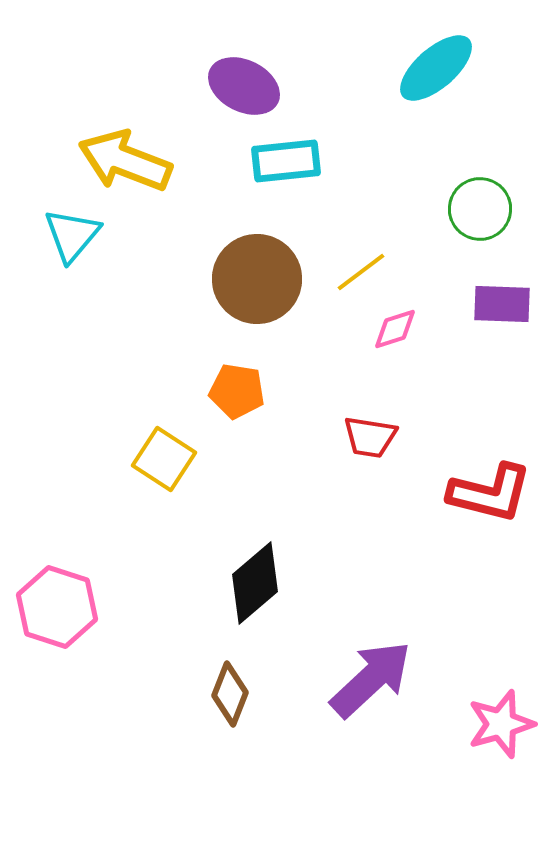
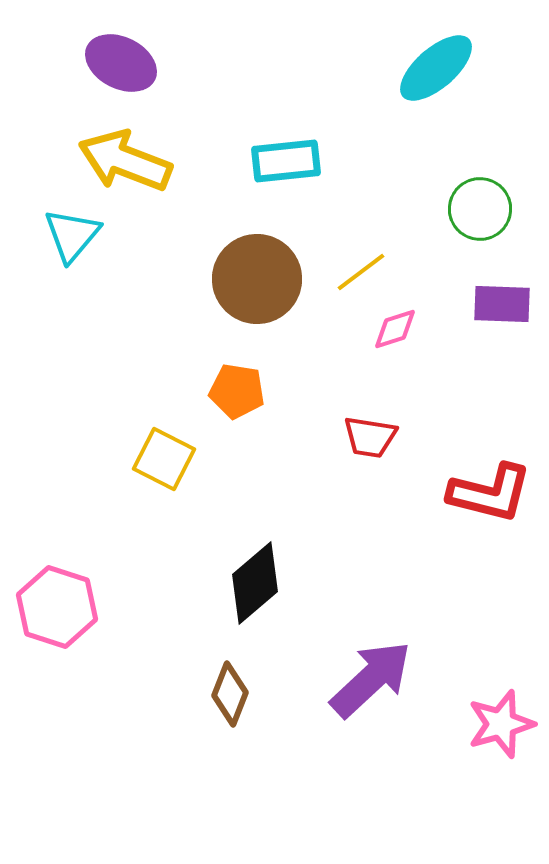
purple ellipse: moved 123 px left, 23 px up
yellow square: rotated 6 degrees counterclockwise
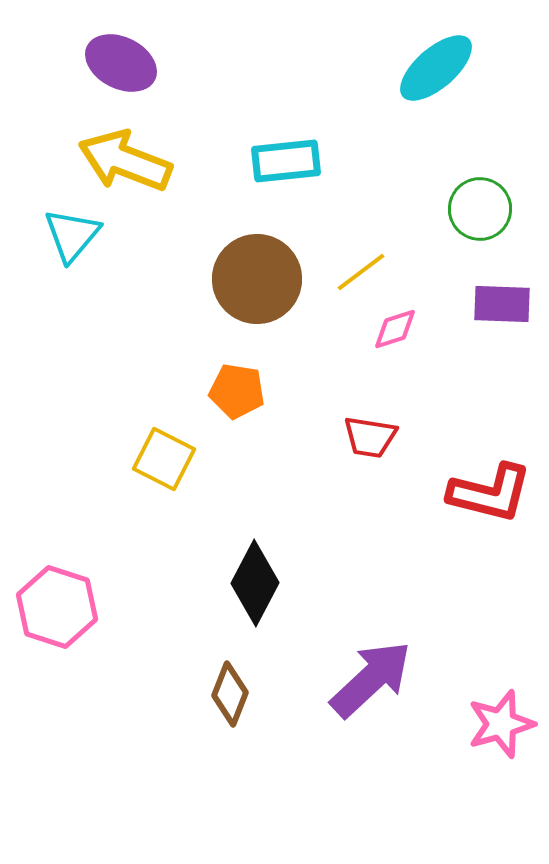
black diamond: rotated 22 degrees counterclockwise
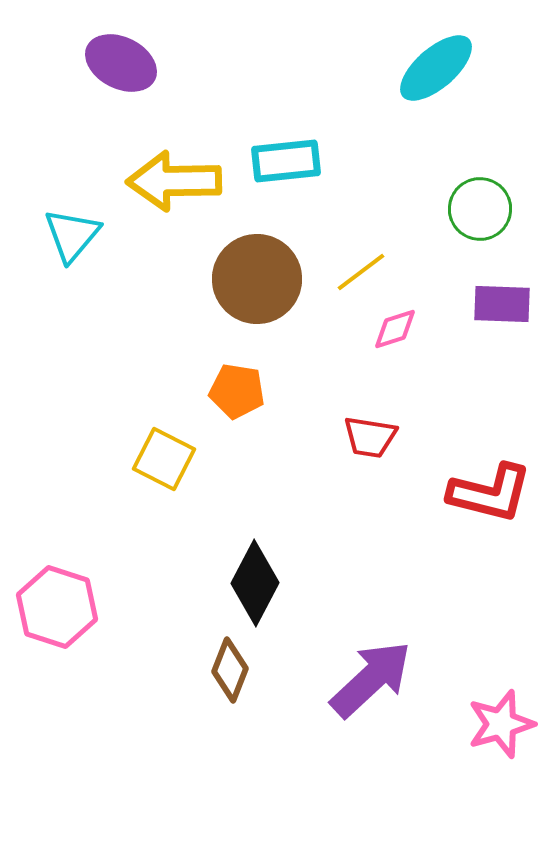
yellow arrow: moved 49 px right, 20 px down; rotated 22 degrees counterclockwise
brown diamond: moved 24 px up
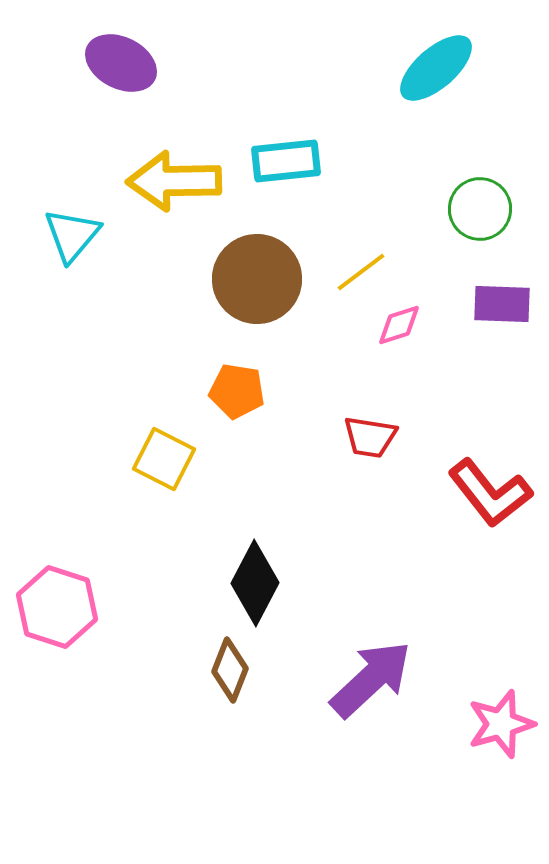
pink diamond: moved 4 px right, 4 px up
red L-shape: rotated 38 degrees clockwise
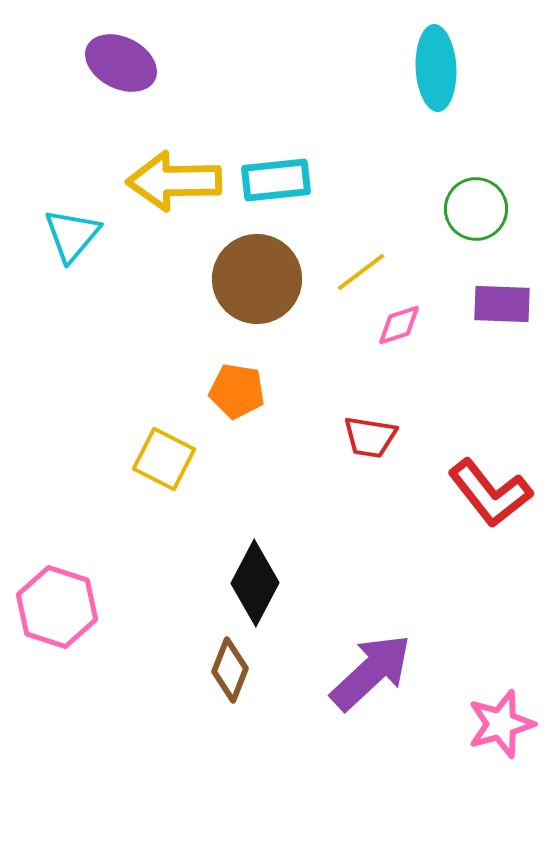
cyan ellipse: rotated 52 degrees counterclockwise
cyan rectangle: moved 10 px left, 19 px down
green circle: moved 4 px left
purple arrow: moved 7 px up
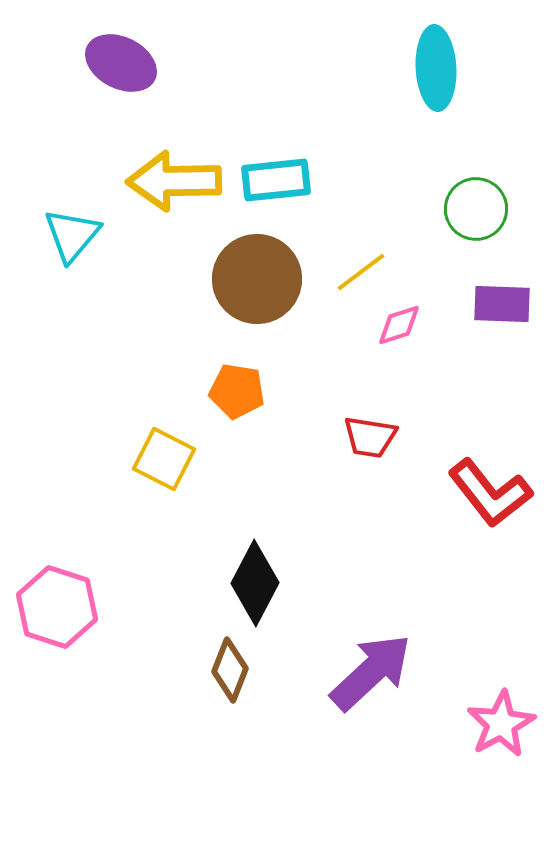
pink star: rotated 12 degrees counterclockwise
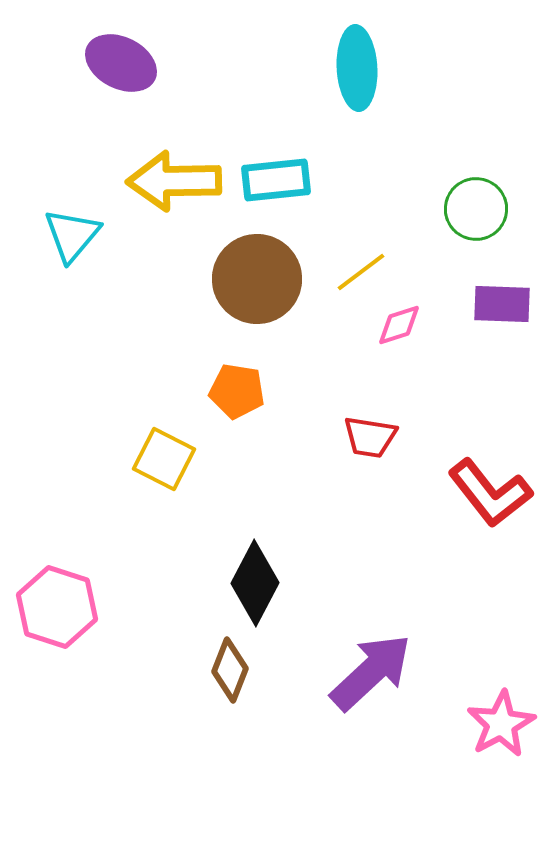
cyan ellipse: moved 79 px left
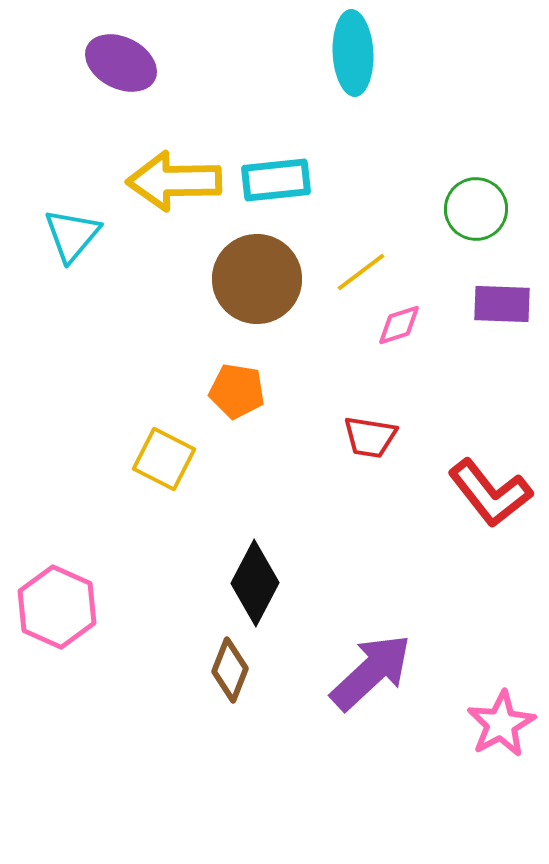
cyan ellipse: moved 4 px left, 15 px up
pink hexagon: rotated 6 degrees clockwise
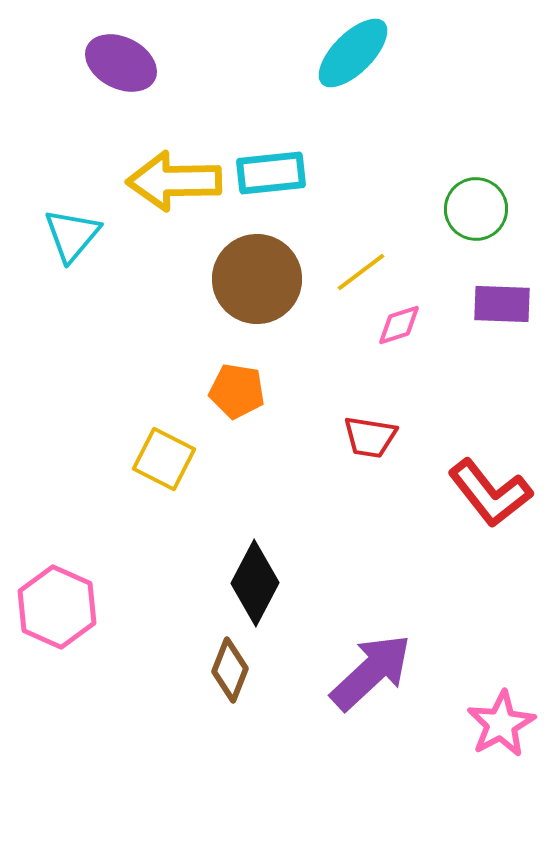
cyan ellipse: rotated 48 degrees clockwise
cyan rectangle: moved 5 px left, 7 px up
